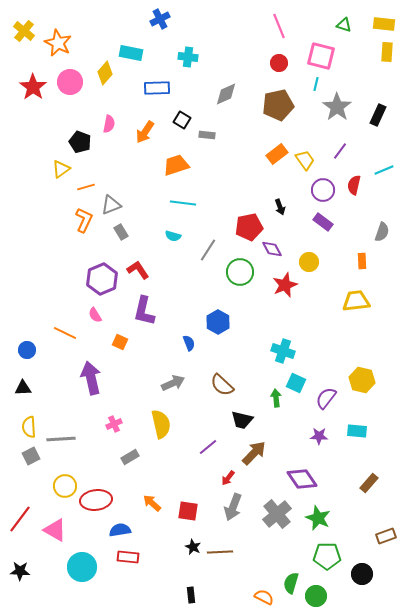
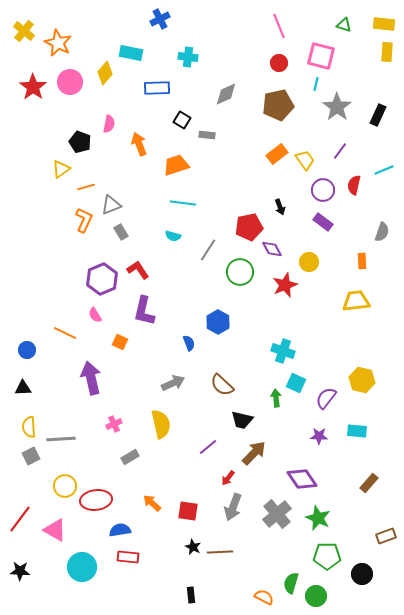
orange arrow at (145, 132): moved 6 px left, 12 px down; rotated 125 degrees clockwise
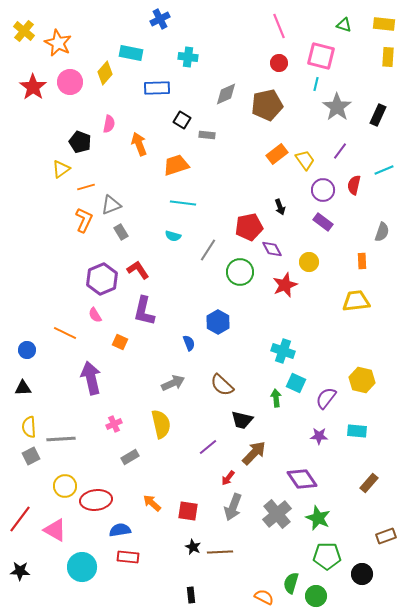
yellow rectangle at (387, 52): moved 1 px right, 5 px down
brown pentagon at (278, 105): moved 11 px left
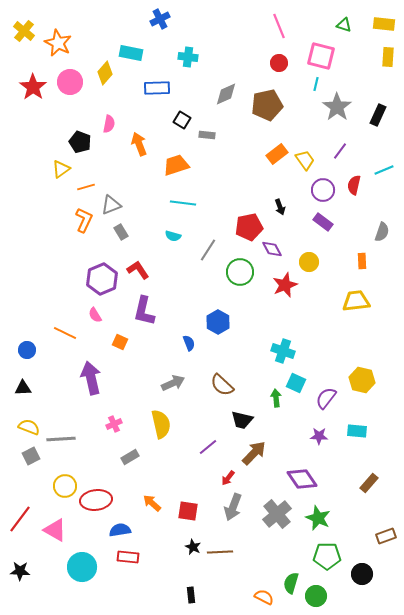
yellow semicircle at (29, 427): rotated 115 degrees clockwise
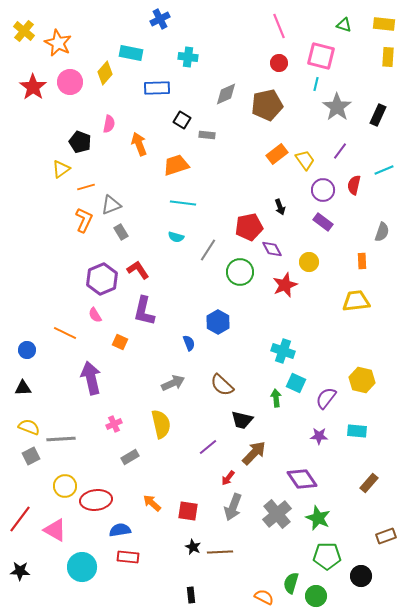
cyan semicircle at (173, 236): moved 3 px right, 1 px down
black circle at (362, 574): moved 1 px left, 2 px down
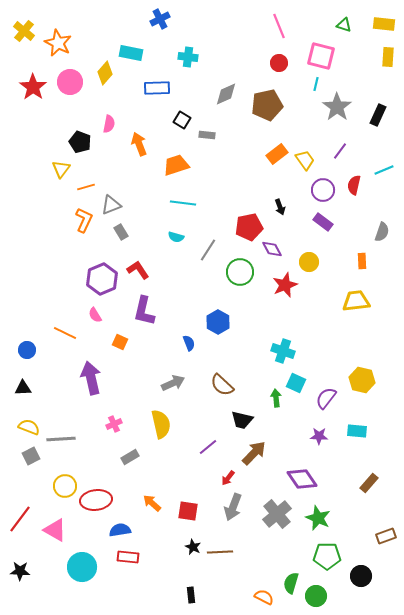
yellow triangle at (61, 169): rotated 18 degrees counterclockwise
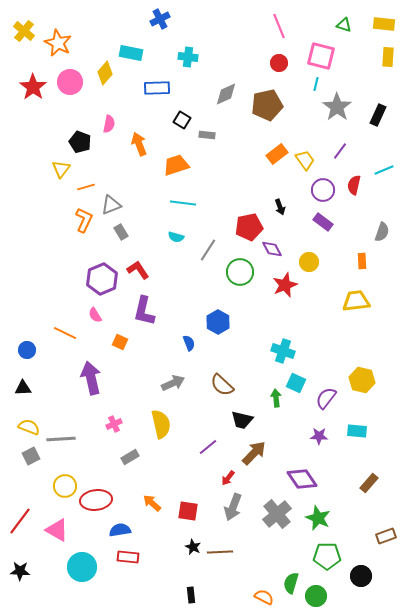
red line at (20, 519): moved 2 px down
pink triangle at (55, 530): moved 2 px right
